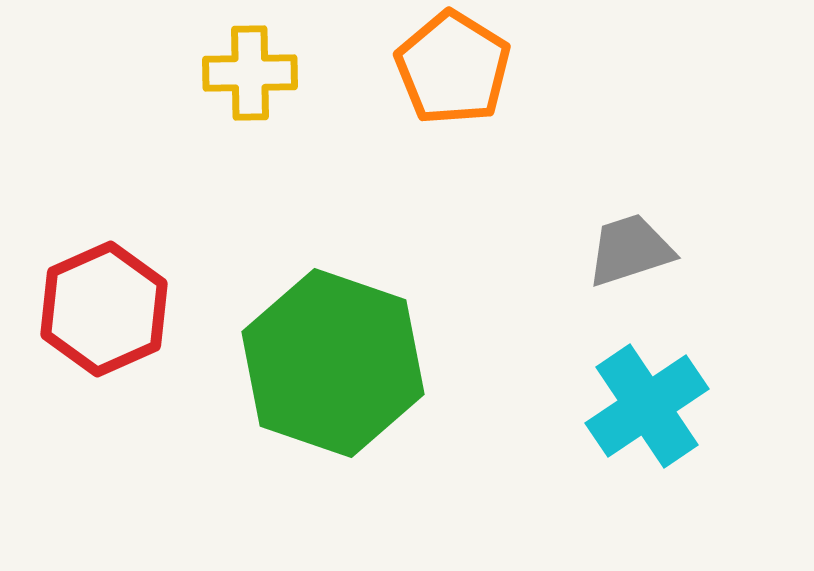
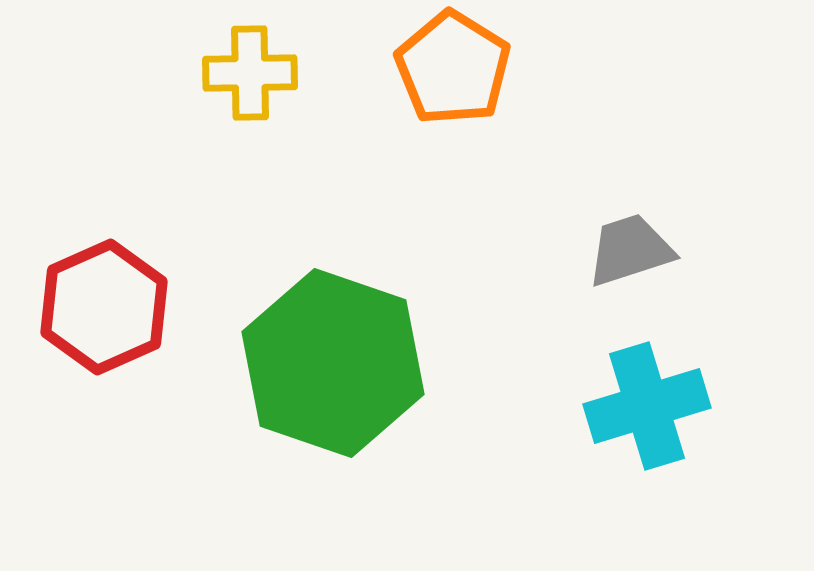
red hexagon: moved 2 px up
cyan cross: rotated 17 degrees clockwise
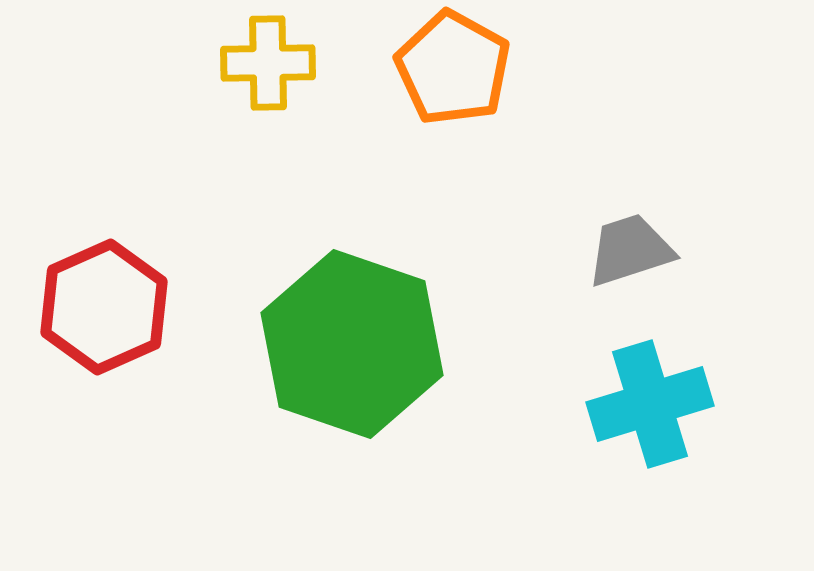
orange pentagon: rotated 3 degrees counterclockwise
yellow cross: moved 18 px right, 10 px up
green hexagon: moved 19 px right, 19 px up
cyan cross: moved 3 px right, 2 px up
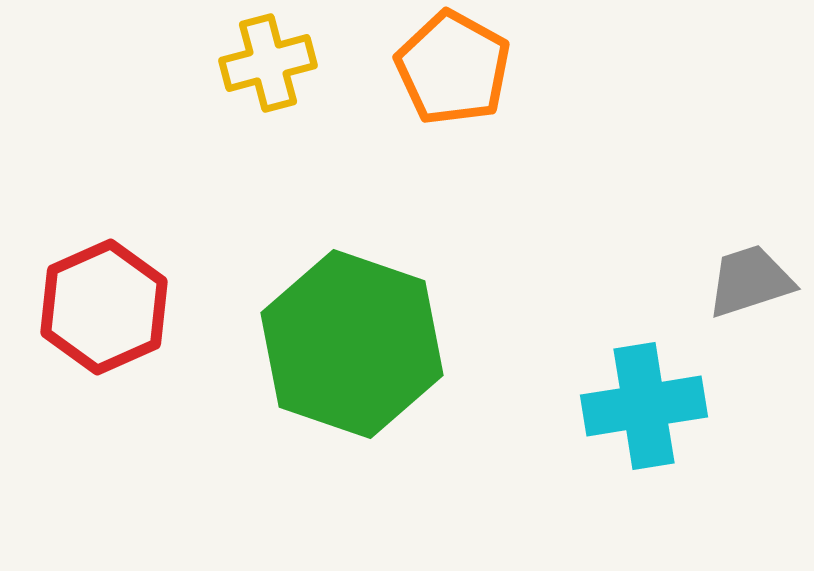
yellow cross: rotated 14 degrees counterclockwise
gray trapezoid: moved 120 px right, 31 px down
cyan cross: moved 6 px left, 2 px down; rotated 8 degrees clockwise
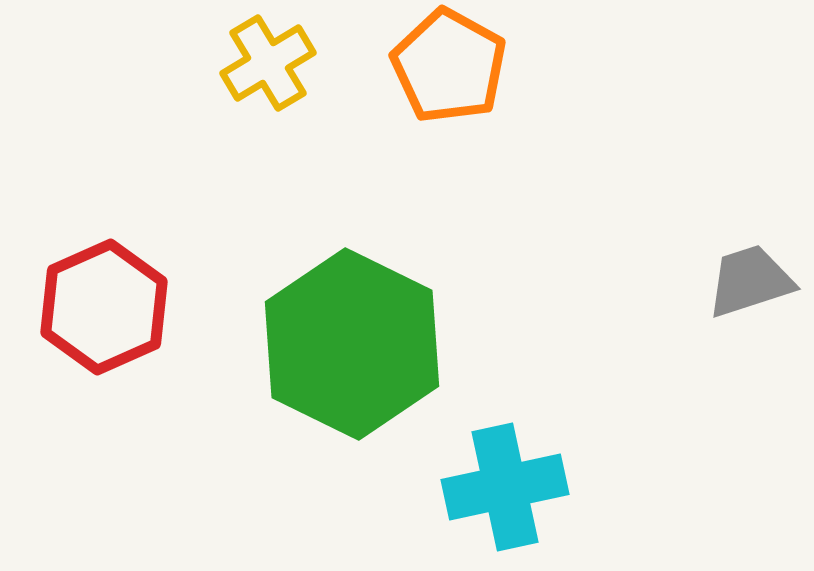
yellow cross: rotated 16 degrees counterclockwise
orange pentagon: moved 4 px left, 2 px up
green hexagon: rotated 7 degrees clockwise
cyan cross: moved 139 px left, 81 px down; rotated 3 degrees counterclockwise
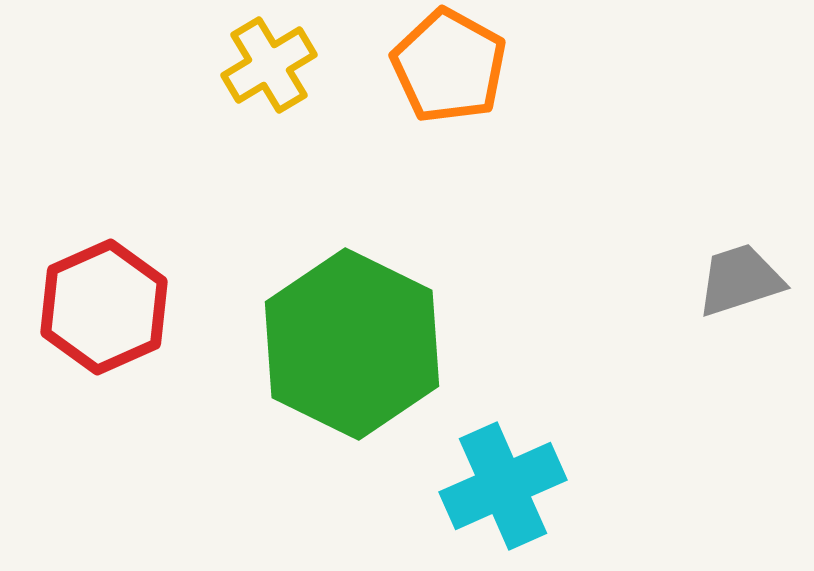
yellow cross: moved 1 px right, 2 px down
gray trapezoid: moved 10 px left, 1 px up
cyan cross: moved 2 px left, 1 px up; rotated 12 degrees counterclockwise
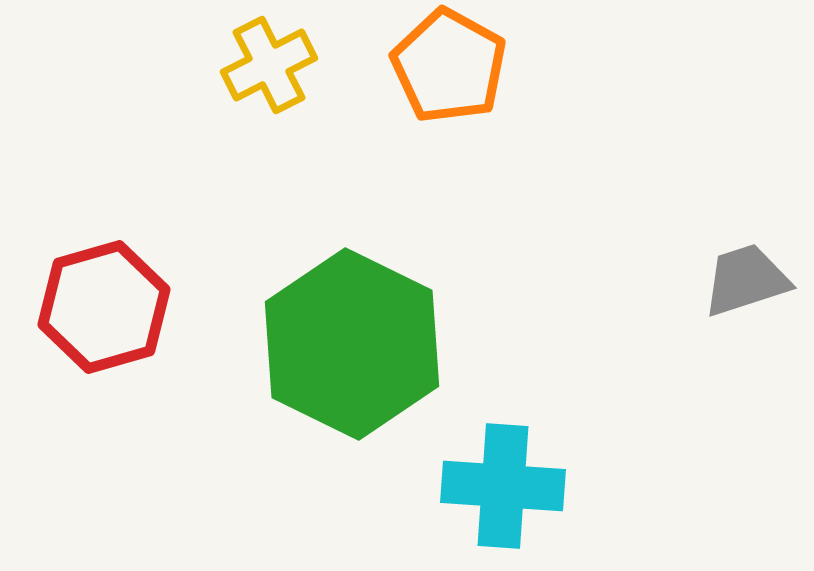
yellow cross: rotated 4 degrees clockwise
gray trapezoid: moved 6 px right
red hexagon: rotated 8 degrees clockwise
cyan cross: rotated 28 degrees clockwise
